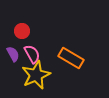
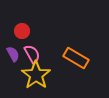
orange rectangle: moved 5 px right
yellow star: rotated 12 degrees counterclockwise
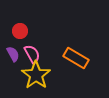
red circle: moved 2 px left
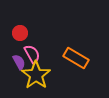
red circle: moved 2 px down
purple semicircle: moved 6 px right, 8 px down
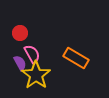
purple semicircle: moved 1 px right, 1 px down
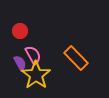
red circle: moved 2 px up
pink semicircle: moved 1 px right, 1 px down
orange rectangle: rotated 15 degrees clockwise
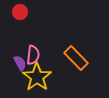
red circle: moved 19 px up
pink semicircle: rotated 36 degrees clockwise
yellow star: moved 1 px right, 2 px down
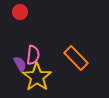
purple semicircle: moved 1 px down
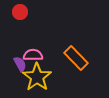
pink semicircle: rotated 96 degrees counterclockwise
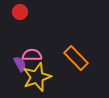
pink semicircle: moved 1 px left
yellow star: rotated 16 degrees clockwise
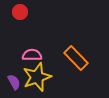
purple semicircle: moved 6 px left, 18 px down
